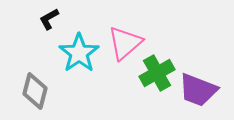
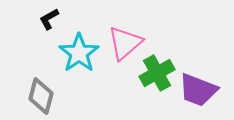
gray diamond: moved 6 px right, 5 px down
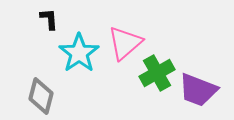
black L-shape: rotated 115 degrees clockwise
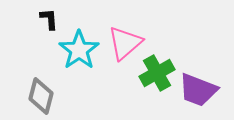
cyan star: moved 3 px up
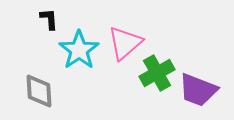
gray diamond: moved 2 px left, 5 px up; rotated 18 degrees counterclockwise
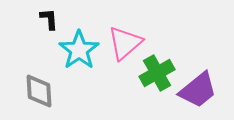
purple trapezoid: rotated 60 degrees counterclockwise
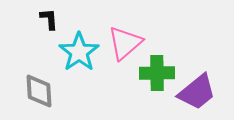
cyan star: moved 2 px down
green cross: rotated 28 degrees clockwise
purple trapezoid: moved 1 px left, 2 px down
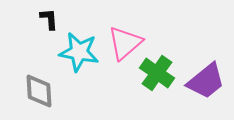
cyan star: rotated 27 degrees counterclockwise
green cross: rotated 36 degrees clockwise
purple trapezoid: moved 9 px right, 11 px up
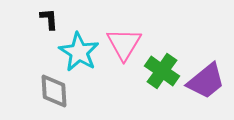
pink triangle: moved 1 px left, 1 px down; rotated 18 degrees counterclockwise
cyan star: rotated 21 degrees clockwise
green cross: moved 5 px right, 2 px up
gray diamond: moved 15 px right
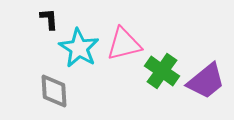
pink triangle: rotated 45 degrees clockwise
cyan star: moved 4 px up
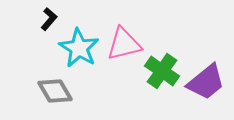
black L-shape: rotated 45 degrees clockwise
purple trapezoid: moved 1 px down
gray diamond: moved 1 px right; rotated 27 degrees counterclockwise
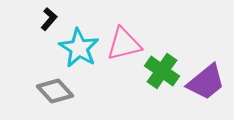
gray diamond: rotated 12 degrees counterclockwise
